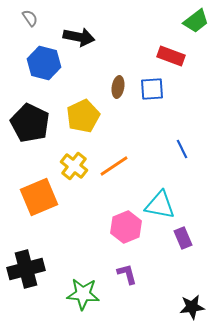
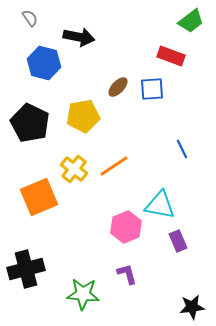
green trapezoid: moved 5 px left
brown ellipse: rotated 35 degrees clockwise
yellow pentagon: rotated 16 degrees clockwise
yellow cross: moved 3 px down
purple rectangle: moved 5 px left, 3 px down
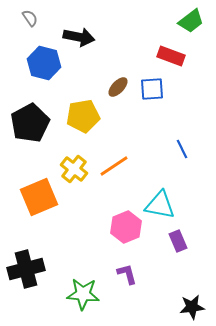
black pentagon: rotated 18 degrees clockwise
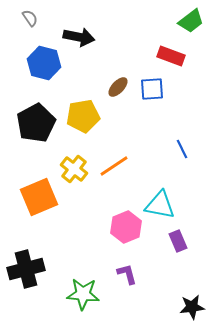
black pentagon: moved 6 px right
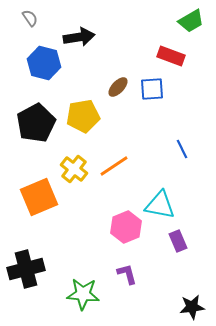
green trapezoid: rotated 8 degrees clockwise
black arrow: rotated 20 degrees counterclockwise
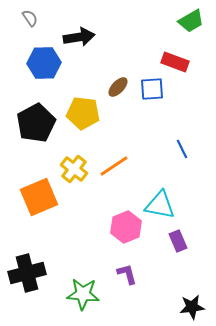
red rectangle: moved 4 px right, 6 px down
blue hexagon: rotated 16 degrees counterclockwise
yellow pentagon: moved 3 px up; rotated 16 degrees clockwise
black cross: moved 1 px right, 4 px down
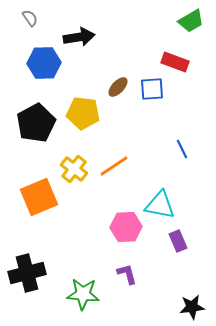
pink hexagon: rotated 20 degrees clockwise
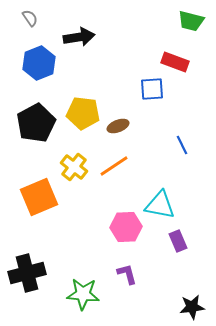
green trapezoid: rotated 44 degrees clockwise
blue hexagon: moved 5 px left; rotated 20 degrees counterclockwise
brown ellipse: moved 39 px down; rotated 25 degrees clockwise
blue line: moved 4 px up
yellow cross: moved 2 px up
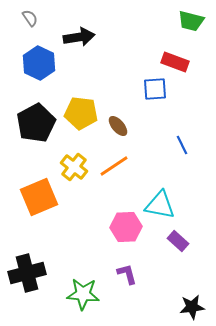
blue hexagon: rotated 12 degrees counterclockwise
blue square: moved 3 px right
yellow pentagon: moved 2 px left
brown ellipse: rotated 70 degrees clockwise
purple rectangle: rotated 25 degrees counterclockwise
